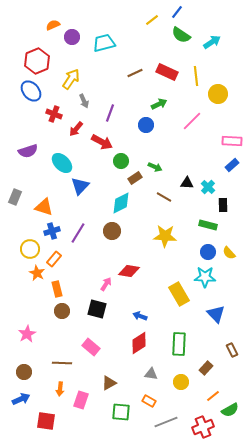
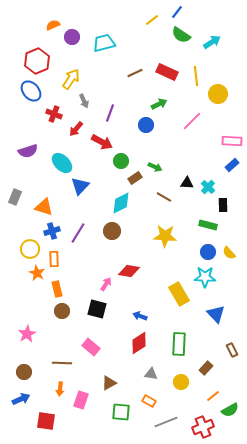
orange rectangle at (54, 259): rotated 42 degrees counterclockwise
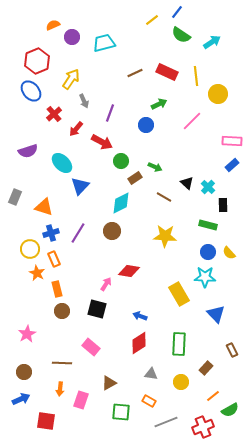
red cross at (54, 114): rotated 28 degrees clockwise
black triangle at (187, 183): rotated 40 degrees clockwise
blue cross at (52, 231): moved 1 px left, 2 px down
orange rectangle at (54, 259): rotated 21 degrees counterclockwise
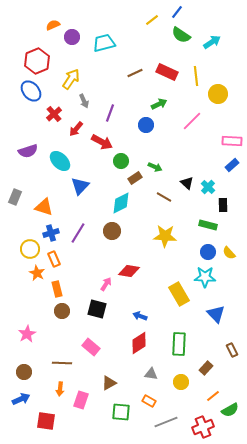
cyan ellipse at (62, 163): moved 2 px left, 2 px up
